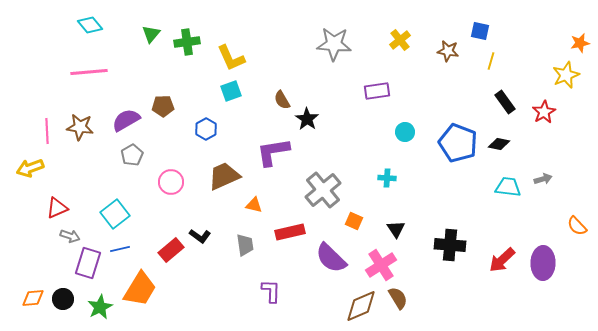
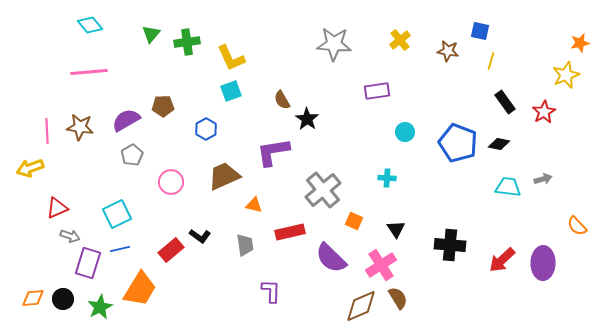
cyan square at (115, 214): moved 2 px right; rotated 12 degrees clockwise
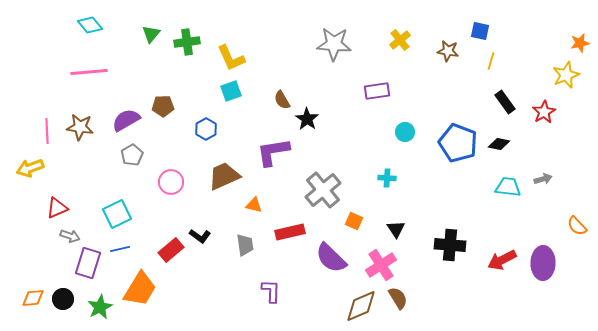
red arrow at (502, 260): rotated 16 degrees clockwise
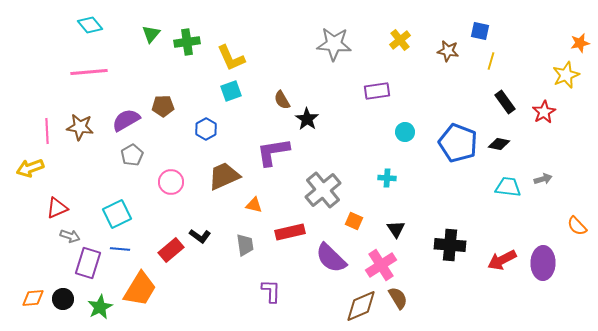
blue line at (120, 249): rotated 18 degrees clockwise
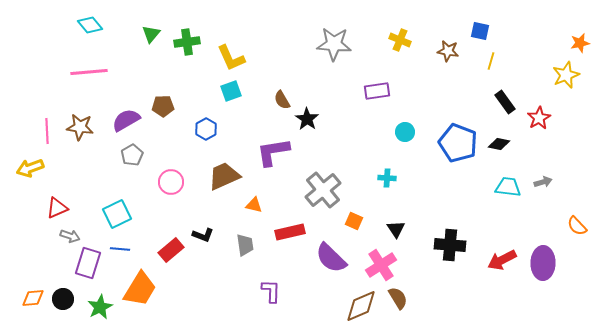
yellow cross at (400, 40): rotated 30 degrees counterclockwise
red star at (544, 112): moved 5 px left, 6 px down
gray arrow at (543, 179): moved 3 px down
black L-shape at (200, 236): moved 3 px right, 1 px up; rotated 15 degrees counterclockwise
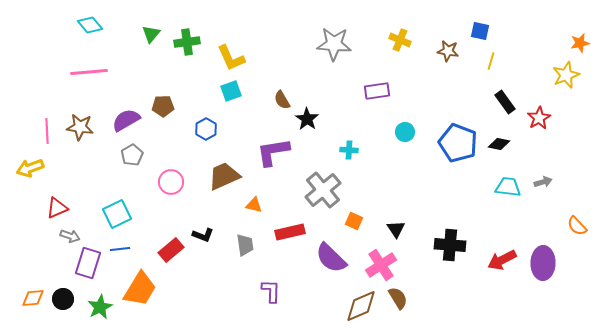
cyan cross at (387, 178): moved 38 px left, 28 px up
blue line at (120, 249): rotated 12 degrees counterclockwise
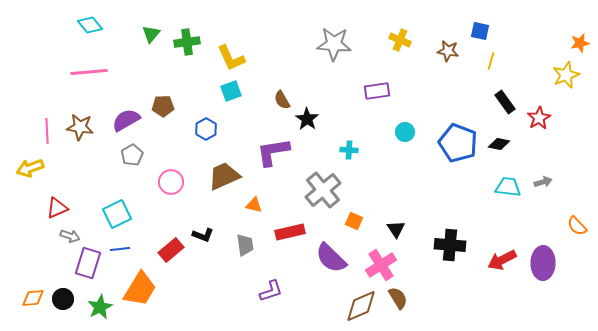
purple L-shape at (271, 291): rotated 70 degrees clockwise
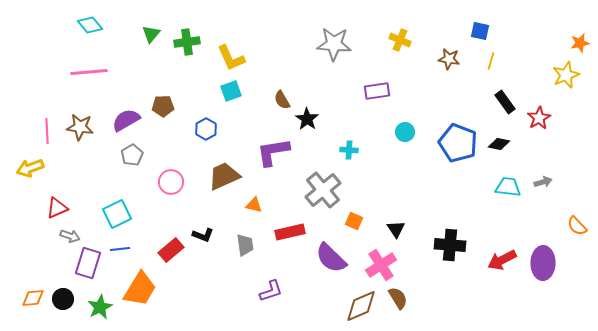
brown star at (448, 51): moved 1 px right, 8 px down
